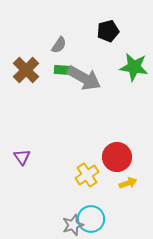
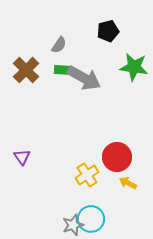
yellow arrow: rotated 132 degrees counterclockwise
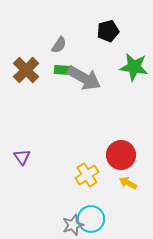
red circle: moved 4 px right, 2 px up
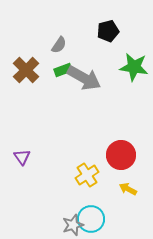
green rectangle: rotated 24 degrees counterclockwise
yellow arrow: moved 6 px down
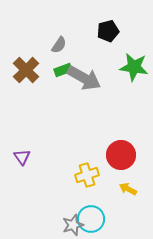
yellow cross: rotated 15 degrees clockwise
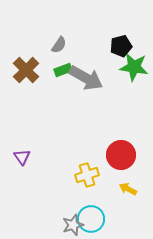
black pentagon: moved 13 px right, 15 px down
gray arrow: moved 2 px right
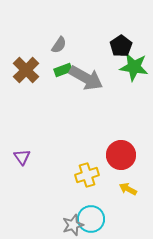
black pentagon: rotated 20 degrees counterclockwise
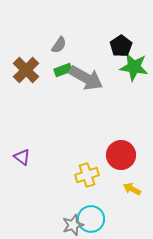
purple triangle: rotated 18 degrees counterclockwise
yellow arrow: moved 4 px right
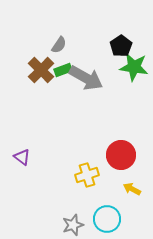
brown cross: moved 15 px right
cyan circle: moved 16 px right
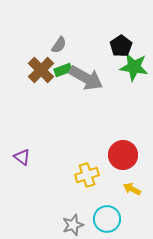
red circle: moved 2 px right
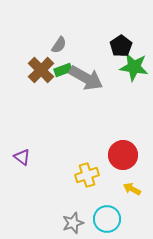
gray star: moved 2 px up
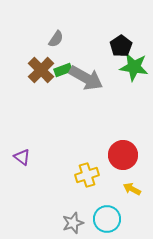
gray semicircle: moved 3 px left, 6 px up
